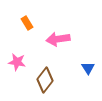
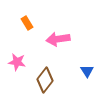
blue triangle: moved 1 px left, 3 px down
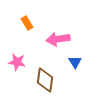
blue triangle: moved 12 px left, 9 px up
brown diamond: rotated 30 degrees counterclockwise
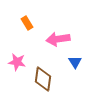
brown diamond: moved 2 px left, 1 px up
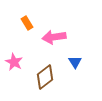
pink arrow: moved 4 px left, 2 px up
pink star: moved 3 px left; rotated 18 degrees clockwise
brown diamond: moved 2 px right, 2 px up; rotated 45 degrees clockwise
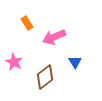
pink arrow: rotated 15 degrees counterclockwise
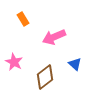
orange rectangle: moved 4 px left, 4 px up
blue triangle: moved 2 px down; rotated 16 degrees counterclockwise
